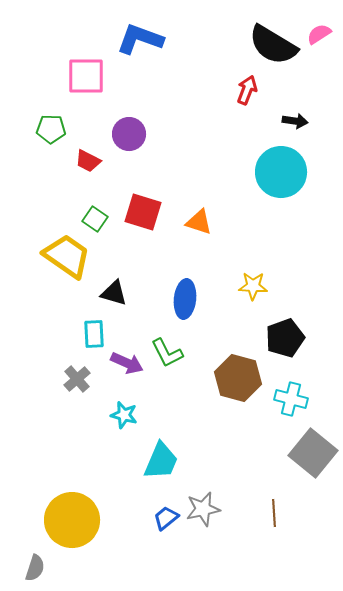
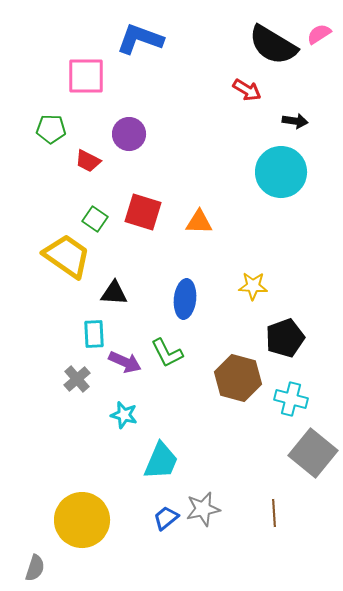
red arrow: rotated 100 degrees clockwise
orange triangle: rotated 16 degrees counterclockwise
black triangle: rotated 12 degrees counterclockwise
purple arrow: moved 2 px left, 1 px up
yellow circle: moved 10 px right
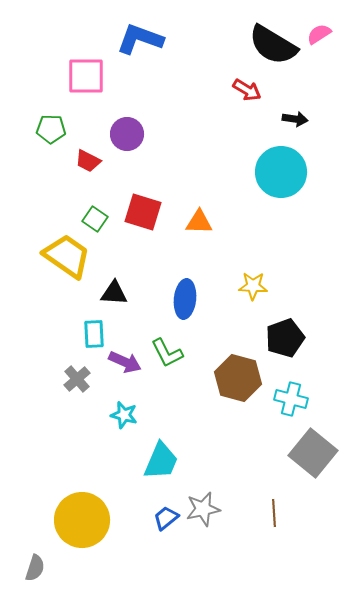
black arrow: moved 2 px up
purple circle: moved 2 px left
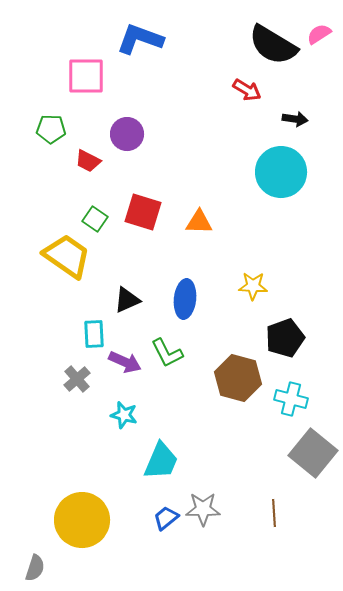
black triangle: moved 13 px right, 7 px down; rotated 28 degrees counterclockwise
gray star: rotated 12 degrees clockwise
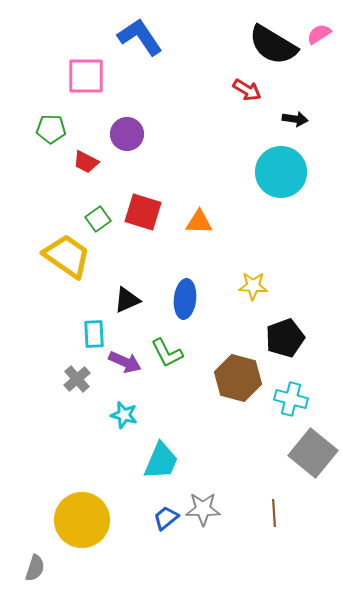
blue L-shape: moved 2 px up; rotated 36 degrees clockwise
red trapezoid: moved 2 px left, 1 px down
green square: moved 3 px right; rotated 20 degrees clockwise
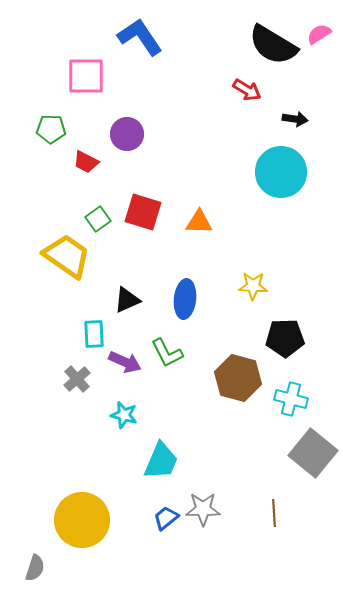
black pentagon: rotated 18 degrees clockwise
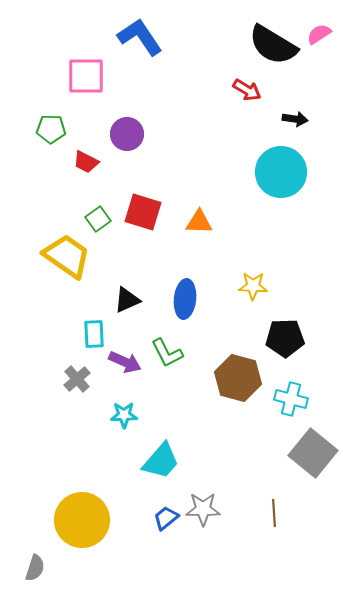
cyan star: rotated 16 degrees counterclockwise
cyan trapezoid: rotated 18 degrees clockwise
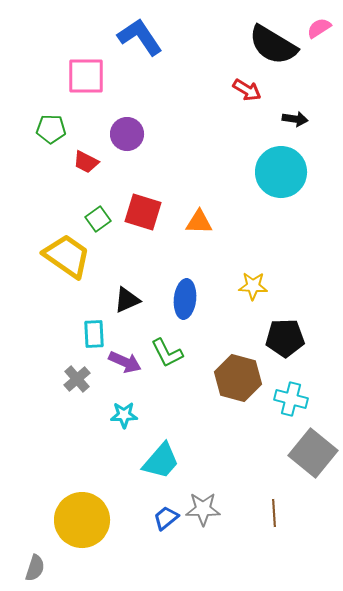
pink semicircle: moved 6 px up
